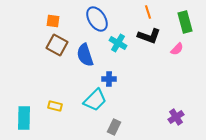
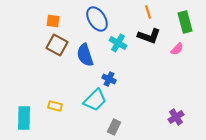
blue cross: rotated 24 degrees clockwise
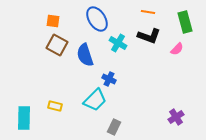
orange line: rotated 64 degrees counterclockwise
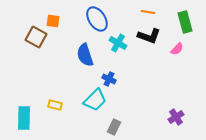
brown square: moved 21 px left, 8 px up
yellow rectangle: moved 1 px up
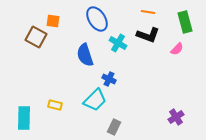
black L-shape: moved 1 px left, 1 px up
